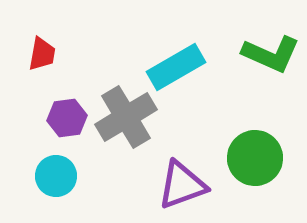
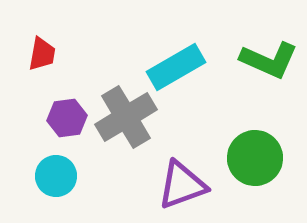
green L-shape: moved 2 px left, 6 px down
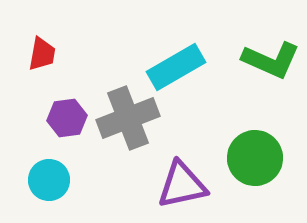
green L-shape: moved 2 px right
gray cross: moved 2 px right, 1 px down; rotated 10 degrees clockwise
cyan circle: moved 7 px left, 4 px down
purple triangle: rotated 8 degrees clockwise
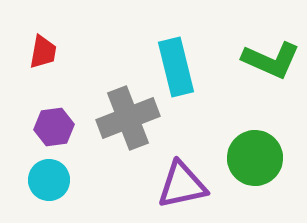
red trapezoid: moved 1 px right, 2 px up
cyan rectangle: rotated 74 degrees counterclockwise
purple hexagon: moved 13 px left, 9 px down
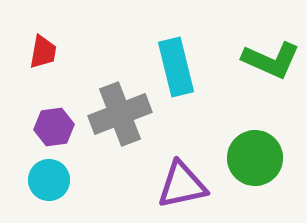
gray cross: moved 8 px left, 4 px up
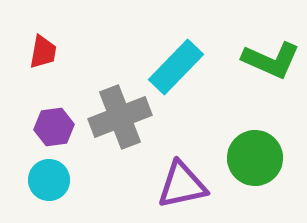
cyan rectangle: rotated 58 degrees clockwise
gray cross: moved 3 px down
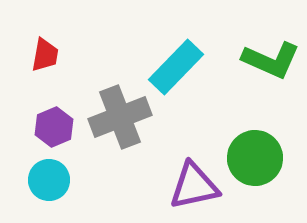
red trapezoid: moved 2 px right, 3 px down
purple hexagon: rotated 15 degrees counterclockwise
purple triangle: moved 12 px right, 1 px down
